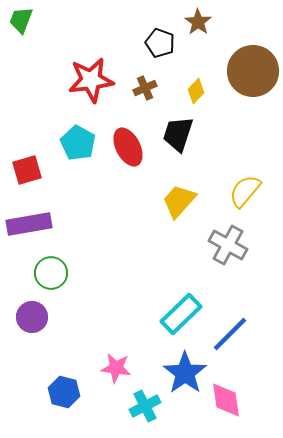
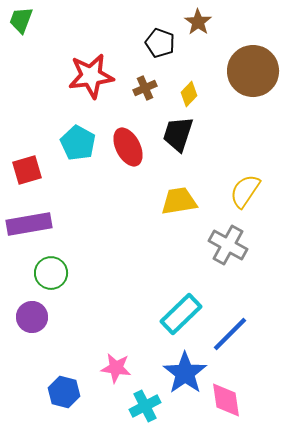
red star: moved 4 px up
yellow diamond: moved 7 px left, 3 px down
yellow semicircle: rotated 6 degrees counterclockwise
yellow trapezoid: rotated 39 degrees clockwise
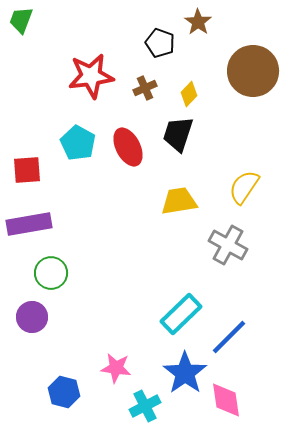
red square: rotated 12 degrees clockwise
yellow semicircle: moved 1 px left, 4 px up
blue line: moved 1 px left, 3 px down
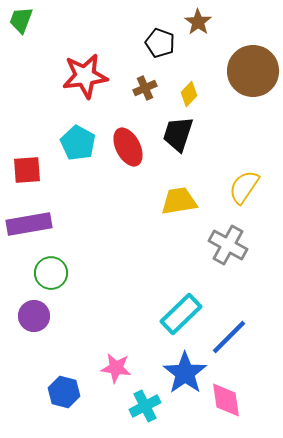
red star: moved 6 px left
purple circle: moved 2 px right, 1 px up
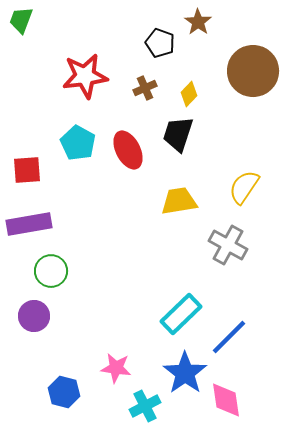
red ellipse: moved 3 px down
green circle: moved 2 px up
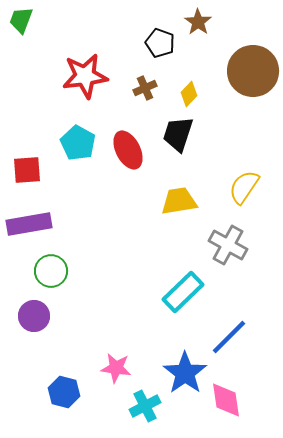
cyan rectangle: moved 2 px right, 22 px up
